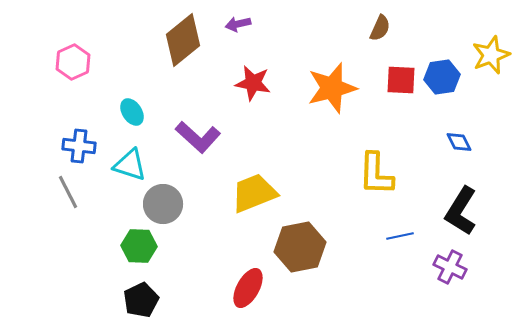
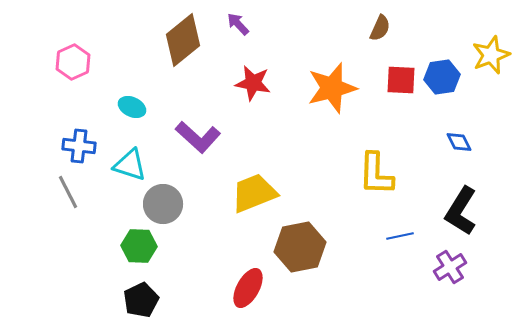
purple arrow: rotated 60 degrees clockwise
cyan ellipse: moved 5 px up; rotated 32 degrees counterclockwise
purple cross: rotated 32 degrees clockwise
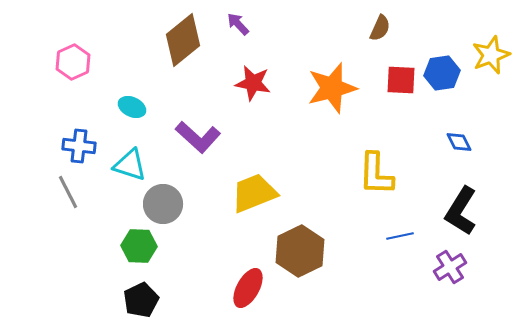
blue hexagon: moved 4 px up
brown hexagon: moved 4 px down; rotated 15 degrees counterclockwise
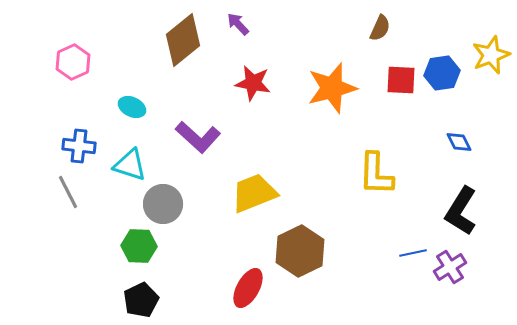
blue line: moved 13 px right, 17 px down
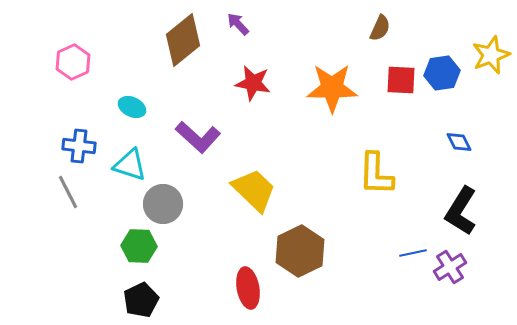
orange star: rotated 15 degrees clockwise
yellow trapezoid: moved 3 px up; rotated 66 degrees clockwise
red ellipse: rotated 39 degrees counterclockwise
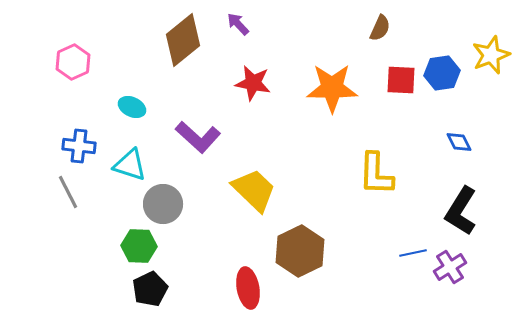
black pentagon: moved 9 px right, 11 px up
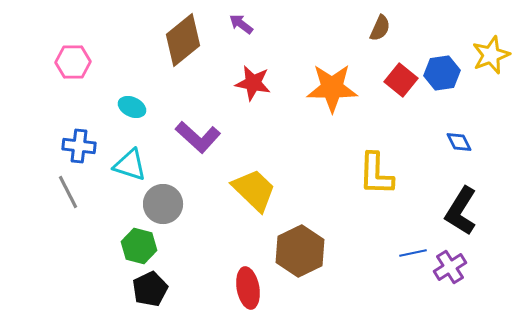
purple arrow: moved 3 px right; rotated 10 degrees counterclockwise
pink hexagon: rotated 24 degrees clockwise
red square: rotated 36 degrees clockwise
green hexagon: rotated 12 degrees clockwise
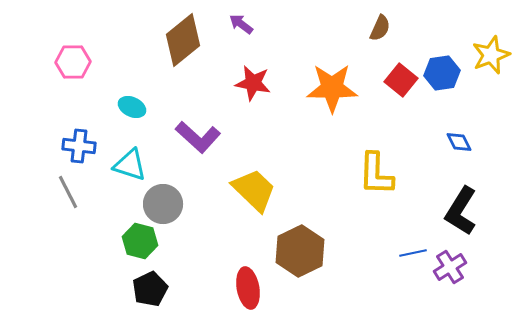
green hexagon: moved 1 px right, 5 px up
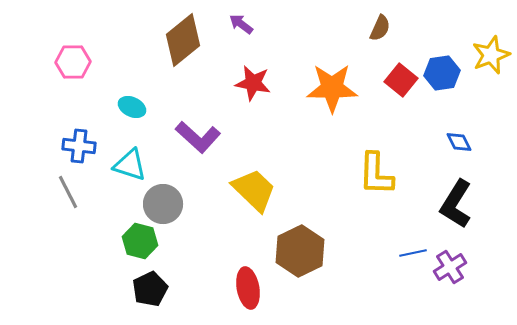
black L-shape: moved 5 px left, 7 px up
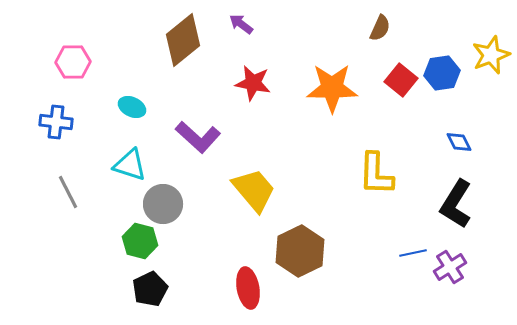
blue cross: moved 23 px left, 24 px up
yellow trapezoid: rotated 6 degrees clockwise
